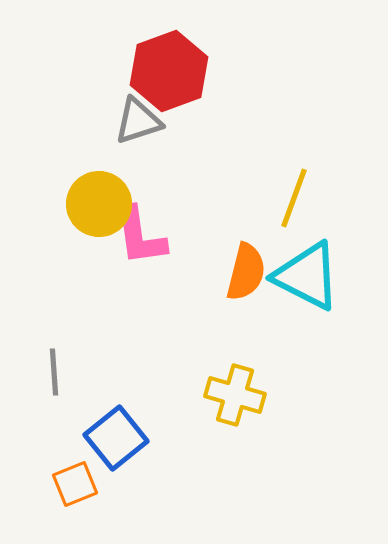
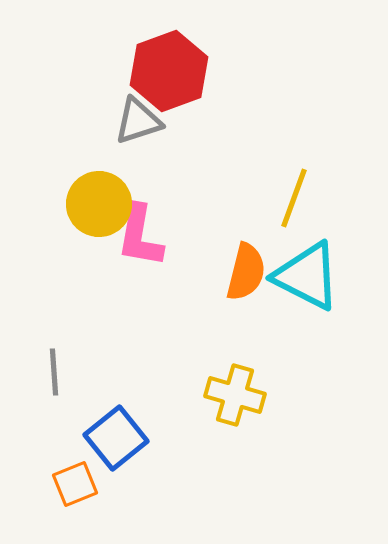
pink L-shape: rotated 18 degrees clockwise
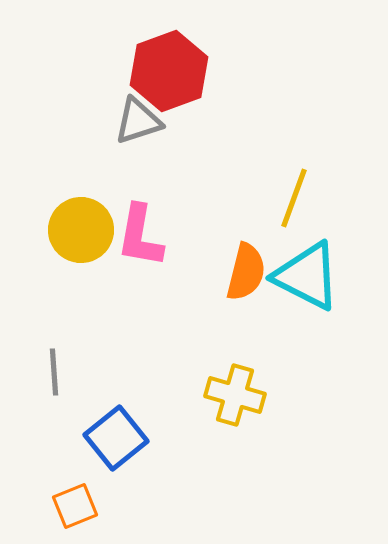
yellow circle: moved 18 px left, 26 px down
orange square: moved 22 px down
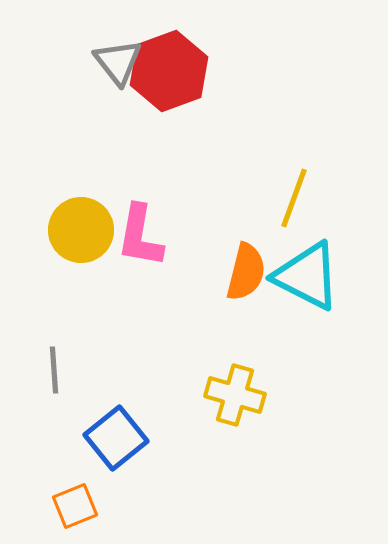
gray triangle: moved 20 px left, 59 px up; rotated 50 degrees counterclockwise
gray line: moved 2 px up
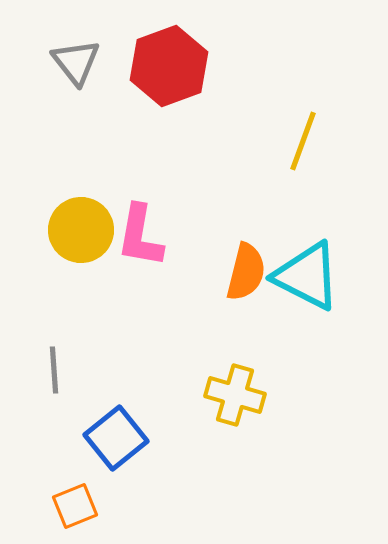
gray triangle: moved 42 px left
red hexagon: moved 5 px up
yellow line: moved 9 px right, 57 px up
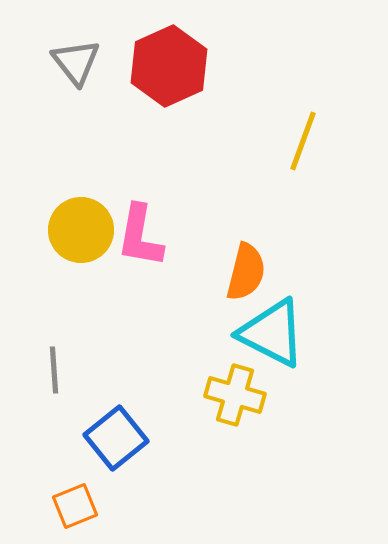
red hexagon: rotated 4 degrees counterclockwise
cyan triangle: moved 35 px left, 57 px down
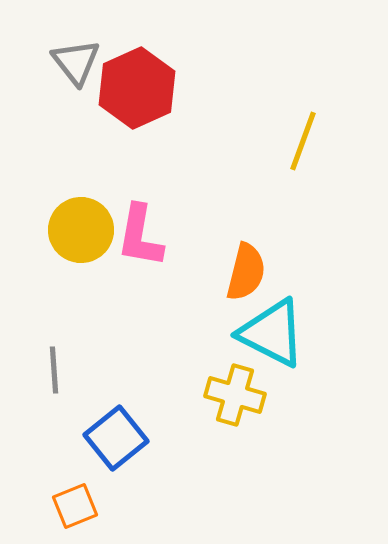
red hexagon: moved 32 px left, 22 px down
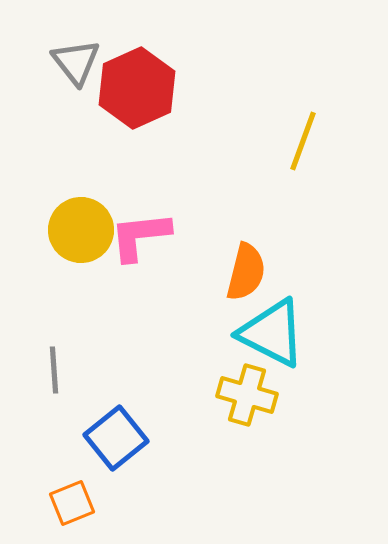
pink L-shape: rotated 74 degrees clockwise
yellow cross: moved 12 px right
orange square: moved 3 px left, 3 px up
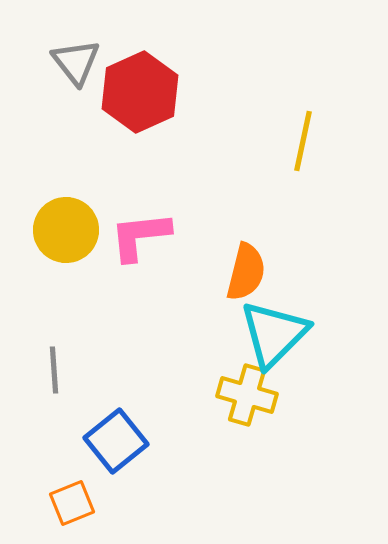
red hexagon: moved 3 px right, 4 px down
yellow line: rotated 8 degrees counterclockwise
yellow circle: moved 15 px left
cyan triangle: moved 2 px right, 1 px down; rotated 48 degrees clockwise
blue square: moved 3 px down
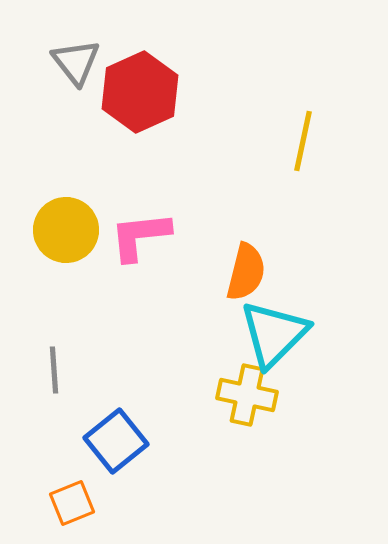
yellow cross: rotated 4 degrees counterclockwise
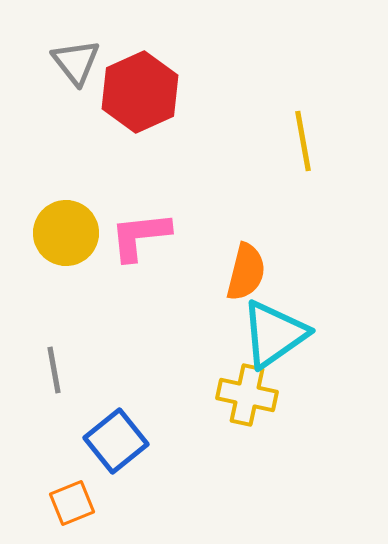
yellow line: rotated 22 degrees counterclockwise
yellow circle: moved 3 px down
cyan triangle: rotated 10 degrees clockwise
gray line: rotated 6 degrees counterclockwise
